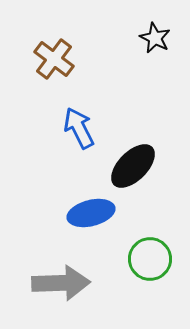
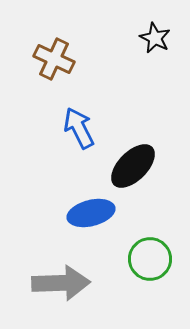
brown cross: rotated 12 degrees counterclockwise
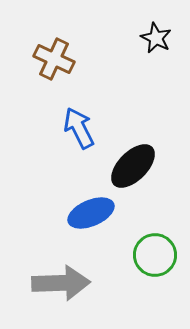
black star: moved 1 px right
blue ellipse: rotated 9 degrees counterclockwise
green circle: moved 5 px right, 4 px up
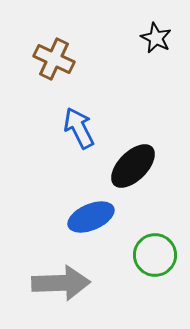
blue ellipse: moved 4 px down
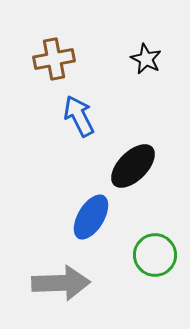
black star: moved 10 px left, 21 px down
brown cross: rotated 36 degrees counterclockwise
blue arrow: moved 12 px up
blue ellipse: rotated 36 degrees counterclockwise
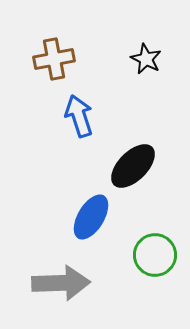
blue arrow: rotated 9 degrees clockwise
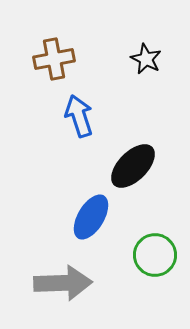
gray arrow: moved 2 px right
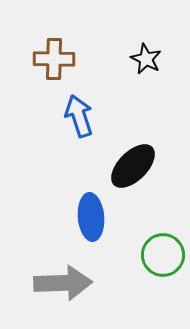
brown cross: rotated 12 degrees clockwise
blue ellipse: rotated 36 degrees counterclockwise
green circle: moved 8 px right
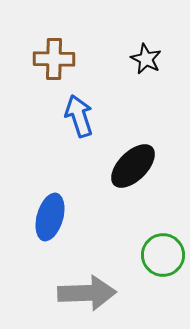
blue ellipse: moved 41 px left; rotated 21 degrees clockwise
gray arrow: moved 24 px right, 10 px down
